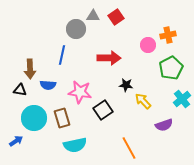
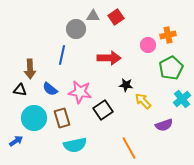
blue semicircle: moved 2 px right, 4 px down; rotated 35 degrees clockwise
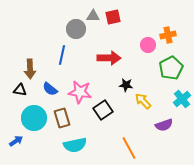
red square: moved 3 px left; rotated 21 degrees clockwise
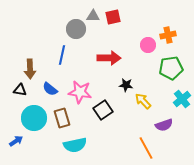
green pentagon: rotated 20 degrees clockwise
orange line: moved 17 px right
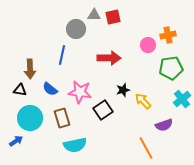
gray triangle: moved 1 px right, 1 px up
black star: moved 3 px left, 5 px down; rotated 24 degrees counterclockwise
cyan circle: moved 4 px left
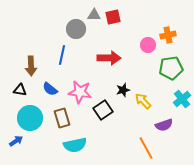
brown arrow: moved 1 px right, 3 px up
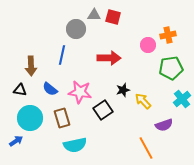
red square: rotated 28 degrees clockwise
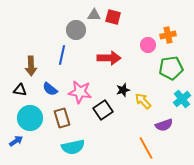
gray circle: moved 1 px down
cyan semicircle: moved 2 px left, 2 px down
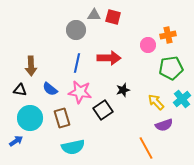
blue line: moved 15 px right, 8 px down
yellow arrow: moved 13 px right, 1 px down
